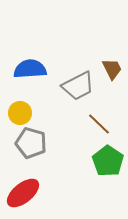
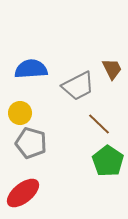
blue semicircle: moved 1 px right
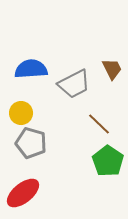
gray trapezoid: moved 4 px left, 2 px up
yellow circle: moved 1 px right
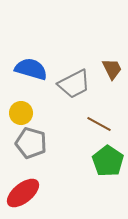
blue semicircle: rotated 20 degrees clockwise
brown line: rotated 15 degrees counterclockwise
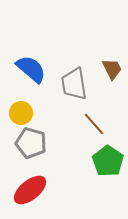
blue semicircle: rotated 24 degrees clockwise
gray trapezoid: rotated 108 degrees clockwise
brown line: moved 5 px left; rotated 20 degrees clockwise
red ellipse: moved 7 px right, 3 px up
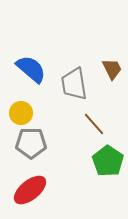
gray pentagon: rotated 16 degrees counterclockwise
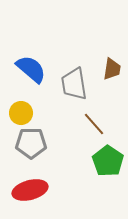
brown trapezoid: rotated 35 degrees clockwise
red ellipse: rotated 24 degrees clockwise
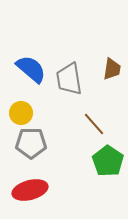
gray trapezoid: moved 5 px left, 5 px up
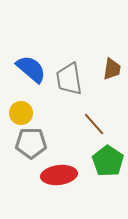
red ellipse: moved 29 px right, 15 px up; rotated 8 degrees clockwise
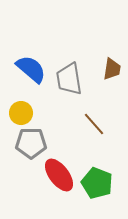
green pentagon: moved 11 px left, 22 px down; rotated 12 degrees counterclockwise
red ellipse: rotated 60 degrees clockwise
